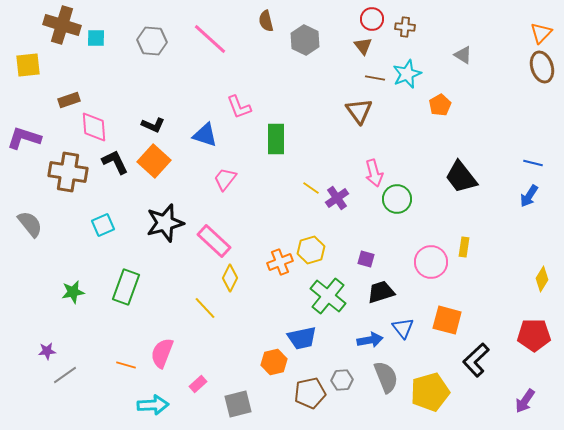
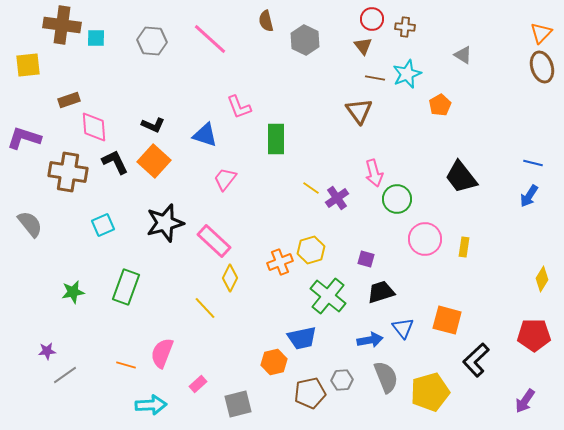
brown cross at (62, 25): rotated 9 degrees counterclockwise
pink circle at (431, 262): moved 6 px left, 23 px up
cyan arrow at (153, 405): moved 2 px left
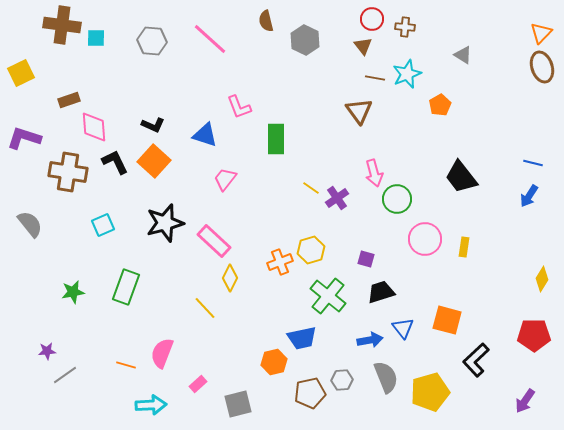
yellow square at (28, 65): moved 7 px left, 8 px down; rotated 20 degrees counterclockwise
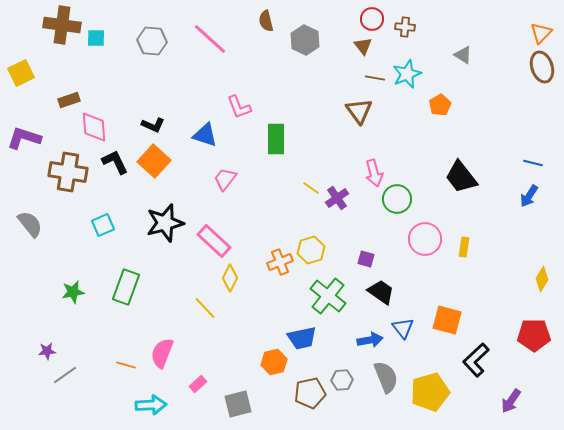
black trapezoid at (381, 292): rotated 52 degrees clockwise
purple arrow at (525, 401): moved 14 px left
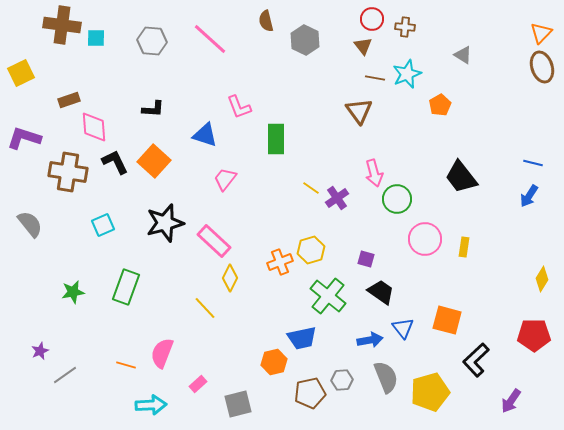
black L-shape at (153, 125): moved 16 px up; rotated 20 degrees counterclockwise
purple star at (47, 351): moved 7 px left; rotated 18 degrees counterclockwise
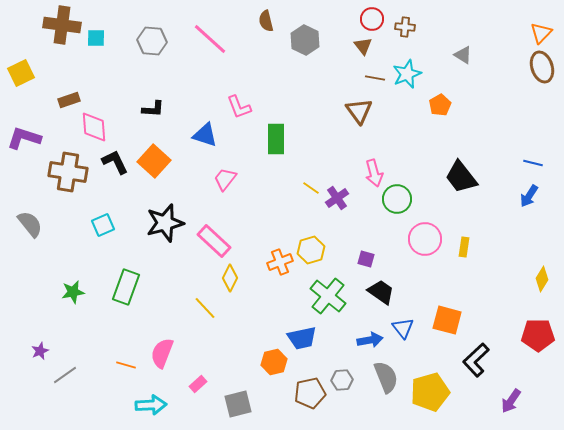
red pentagon at (534, 335): moved 4 px right
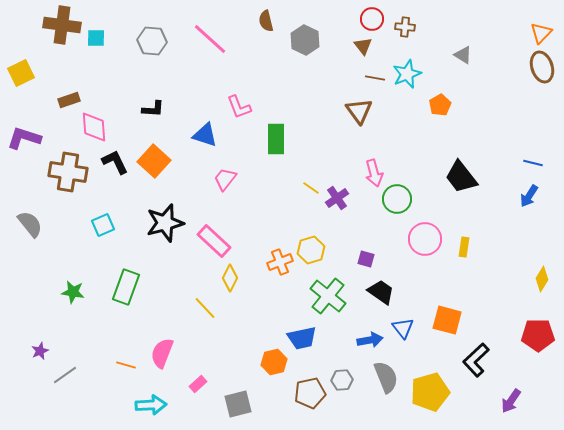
green star at (73, 292): rotated 20 degrees clockwise
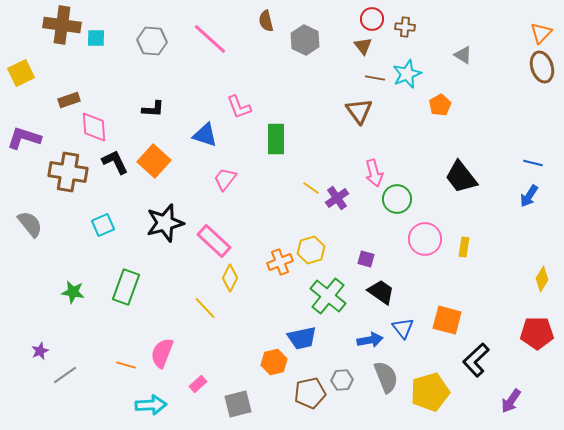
red pentagon at (538, 335): moved 1 px left, 2 px up
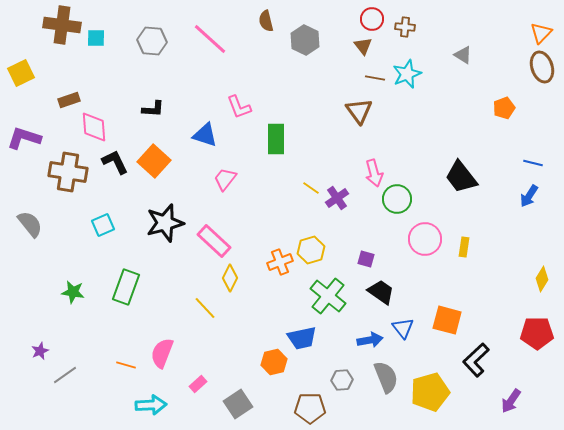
orange pentagon at (440, 105): moved 64 px right, 3 px down; rotated 10 degrees clockwise
brown pentagon at (310, 393): moved 15 px down; rotated 12 degrees clockwise
gray square at (238, 404): rotated 20 degrees counterclockwise
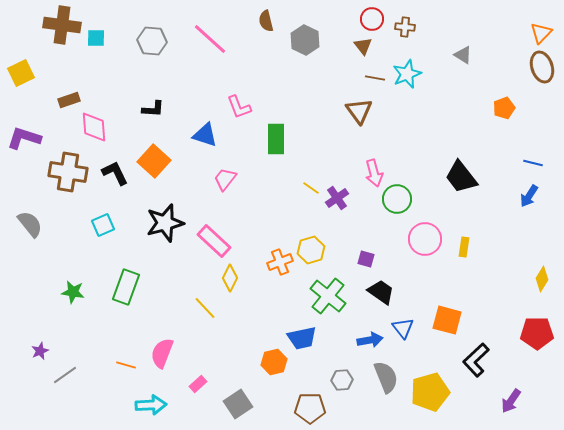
black L-shape at (115, 162): moved 11 px down
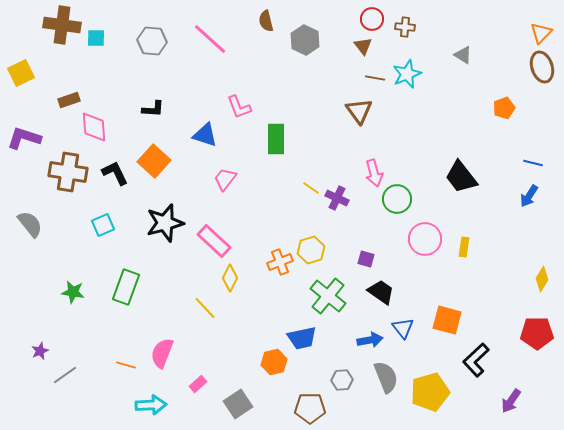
purple cross at (337, 198): rotated 30 degrees counterclockwise
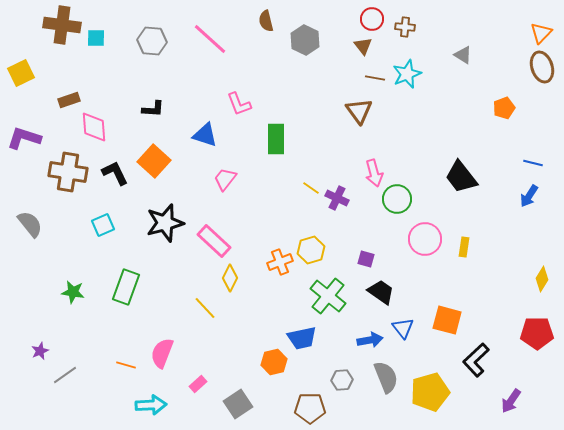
pink L-shape at (239, 107): moved 3 px up
